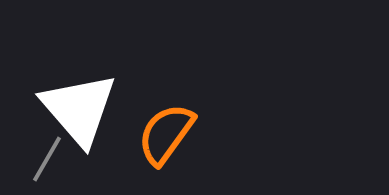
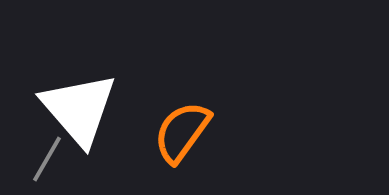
orange semicircle: moved 16 px right, 2 px up
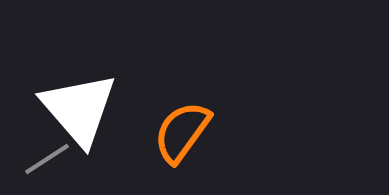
gray line: rotated 27 degrees clockwise
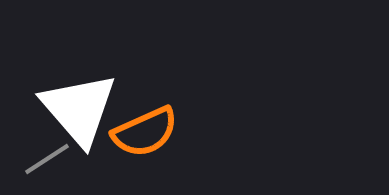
orange semicircle: moved 37 px left; rotated 150 degrees counterclockwise
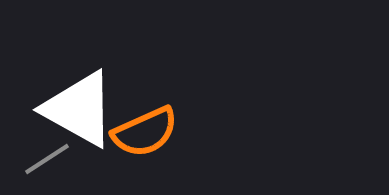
white triangle: rotated 20 degrees counterclockwise
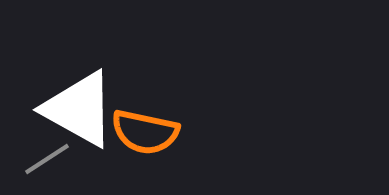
orange semicircle: rotated 36 degrees clockwise
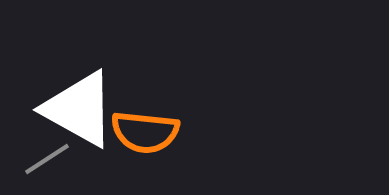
orange semicircle: rotated 6 degrees counterclockwise
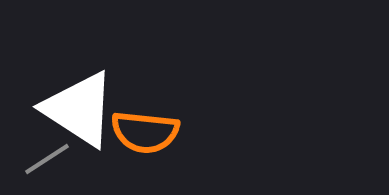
white triangle: rotated 4 degrees clockwise
